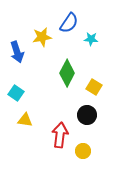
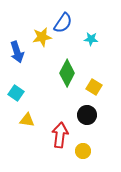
blue semicircle: moved 6 px left
yellow triangle: moved 2 px right
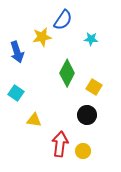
blue semicircle: moved 3 px up
yellow triangle: moved 7 px right
red arrow: moved 9 px down
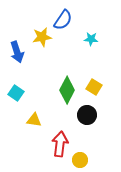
green diamond: moved 17 px down
yellow circle: moved 3 px left, 9 px down
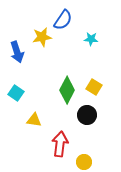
yellow circle: moved 4 px right, 2 px down
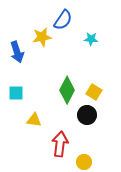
yellow square: moved 5 px down
cyan square: rotated 35 degrees counterclockwise
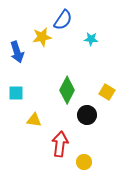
yellow square: moved 13 px right
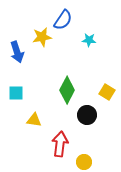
cyan star: moved 2 px left, 1 px down
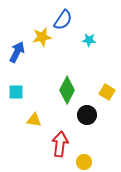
blue arrow: rotated 135 degrees counterclockwise
cyan square: moved 1 px up
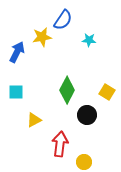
yellow triangle: rotated 35 degrees counterclockwise
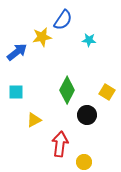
blue arrow: rotated 25 degrees clockwise
